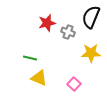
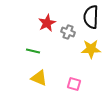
black semicircle: rotated 20 degrees counterclockwise
red star: rotated 12 degrees counterclockwise
yellow star: moved 4 px up
green line: moved 3 px right, 7 px up
pink square: rotated 24 degrees counterclockwise
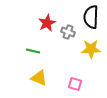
pink square: moved 1 px right
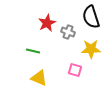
black semicircle: rotated 20 degrees counterclockwise
pink square: moved 14 px up
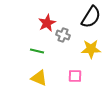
black semicircle: rotated 130 degrees counterclockwise
gray cross: moved 5 px left, 3 px down
green line: moved 4 px right
pink square: moved 6 px down; rotated 16 degrees counterclockwise
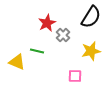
gray cross: rotated 24 degrees clockwise
yellow star: moved 2 px down; rotated 12 degrees counterclockwise
yellow triangle: moved 22 px left, 16 px up
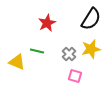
black semicircle: moved 2 px down
gray cross: moved 6 px right, 19 px down
yellow star: moved 2 px up
pink square: rotated 16 degrees clockwise
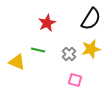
green line: moved 1 px right, 1 px up
pink square: moved 4 px down
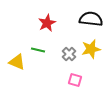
black semicircle: rotated 115 degrees counterclockwise
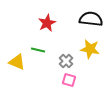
yellow star: moved 1 px left; rotated 24 degrees clockwise
gray cross: moved 3 px left, 7 px down
pink square: moved 6 px left
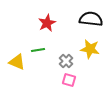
green line: rotated 24 degrees counterclockwise
